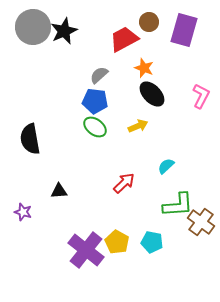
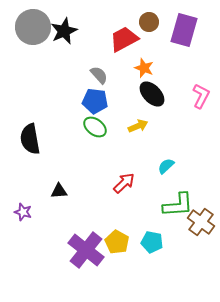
gray semicircle: rotated 90 degrees clockwise
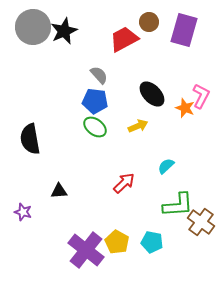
orange star: moved 41 px right, 40 px down
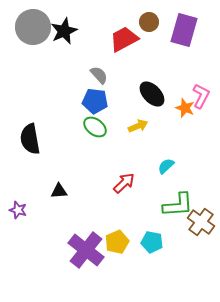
purple star: moved 5 px left, 2 px up
yellow pentagon: rotated 20 degrees clockwise
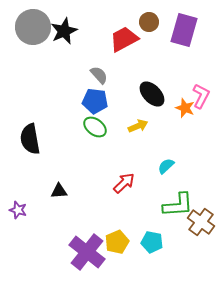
purple cross: moved 1 px right, 2 px down
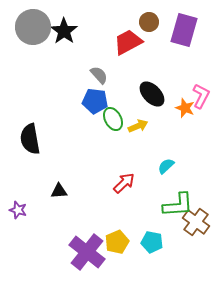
black star: rotated 12 degrees counterclockwise
red trapezoid: moved 4 px right, 3 px down
green ellipse: moved 18 px right, 8 px up; rotated 25 degrees clockwise
brown cross: moved 5 px left
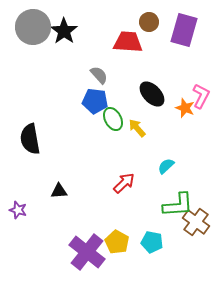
red trapezoid: rotated 32 degrees clockwise
yellow arrow: moved 1 px left, 2 px down; rotated 108 degrees counterclockwise
yellow pentagon: rotated 20 degrees counterclockwise
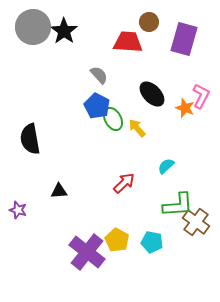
purple rectangle: moved 9 px down
blue pentagon: moved 2 px right, 5 px down; rotated 20 degrees clockwise
yellow pentagon: moved 2 px up
